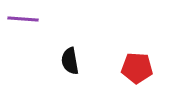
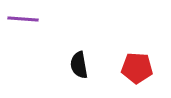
black semicircle: moved 9 px right, 4 px down
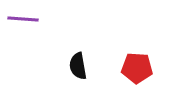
black semicircle: moved 1 px left, 1 px down
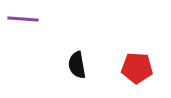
black semicircle: moved 1 px left, 1 px up
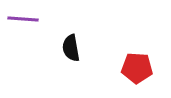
black semicircle: moved 6 px left, 17 px up
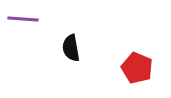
red pentagon: rotated 20 degrees clockwise
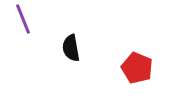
purple line: rotated 64 degrees clockwise
